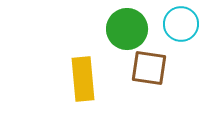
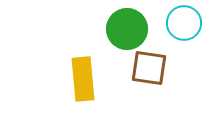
cyan circle: moved 3 px right, 1 px up
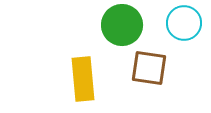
green circle: moved 5 px left, 4 px up
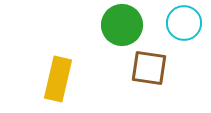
yellow rectangle: moved 25 px left; rotated 18 degrees clockwise
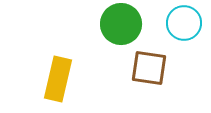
green circle: moved 1 px left, 1 px up
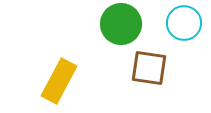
yellow rectangle: moved 1 px right, 2 px down; rotated 15 degrees clockwise
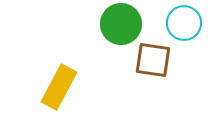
brown square: moved 4 px right, 8 px up
yellow rectangle: moved 6 px down
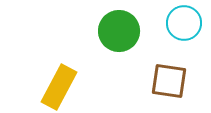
green circle: moved 2 px left, 7 px down
brown square: moved 16 px right, 21 px down
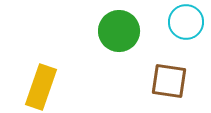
cyan circle: moved 2 px right, 1 px up
yellow rectangle: moved 18 px left; rotated 9 degrees counterclockwise
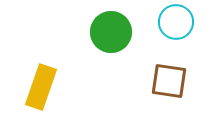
cyan circle: moved 10 px left
green circle: moved 8 px left, 1 px down
